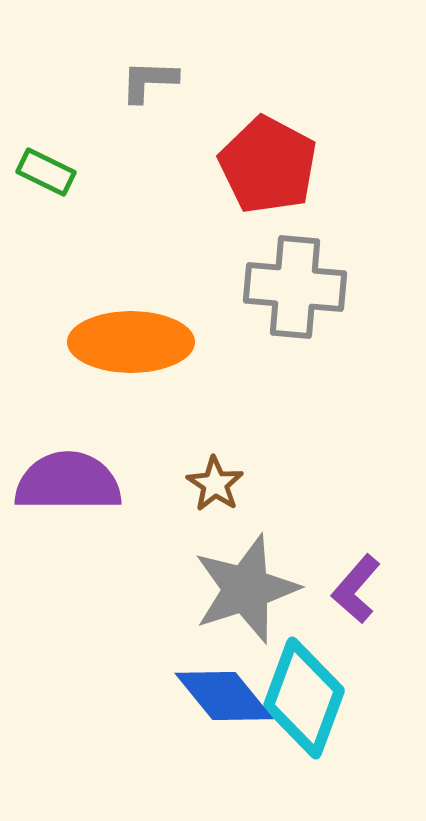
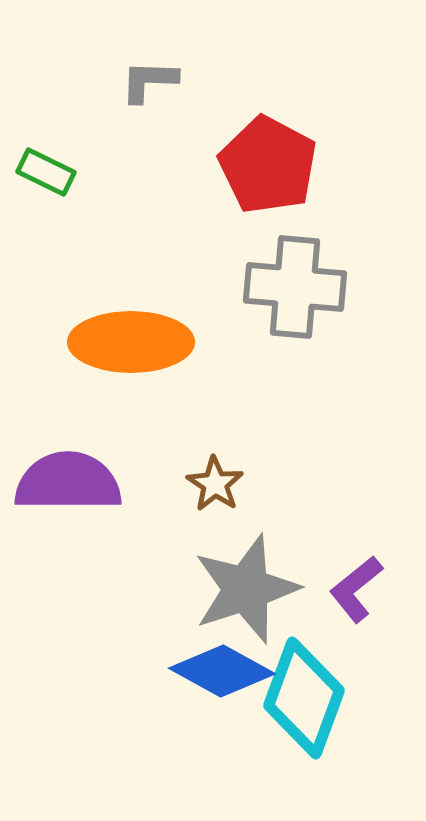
purple L-shape: rotated 10 degrees clockwise
blue diamond: moved 2 px left, 25 px up; rotated 22 degrees counterclockwise
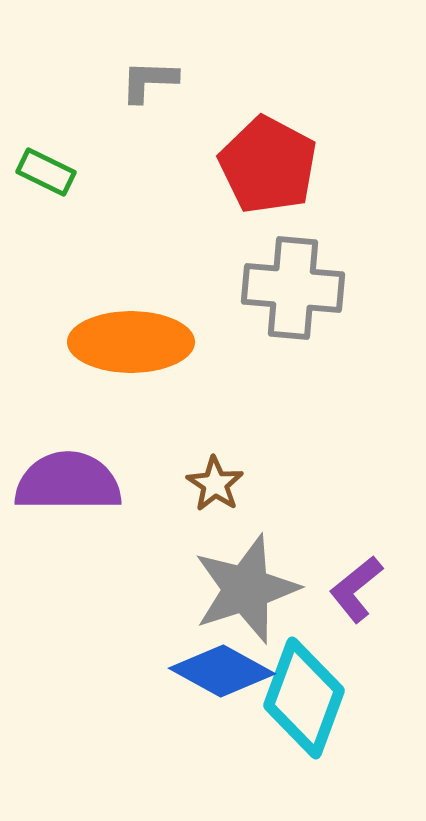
gray cross: moved 2 px left, 1 px down
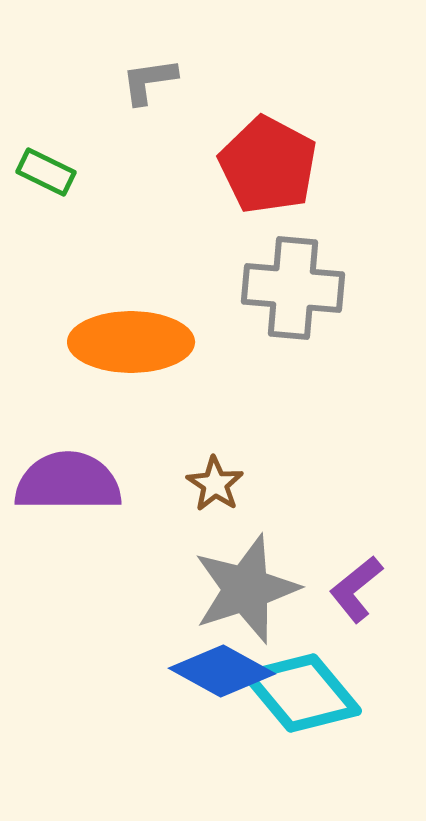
gray L-shape: rotated 10 degrees counterclockwise
cyan diamond: moved 2 px left, 5 px up; rotated 60 degrees counterclockwise
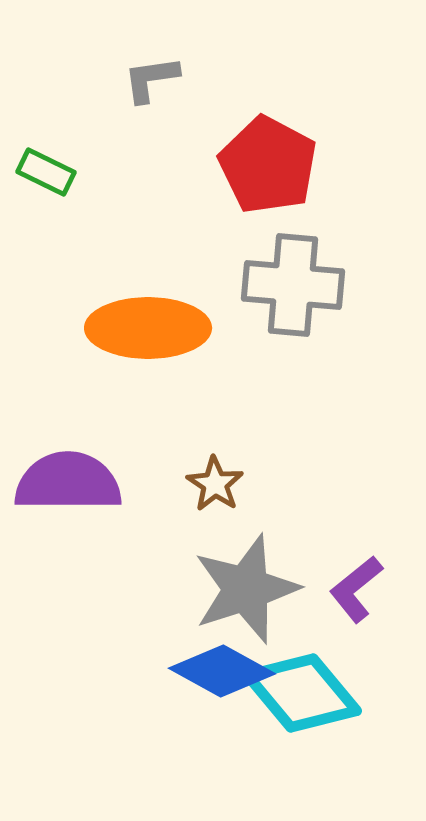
gray L-shape: moved 2 px right, 2 px up
gray cross: moved 3 px up
orange ellipse: moved 17 px right, 14 px up
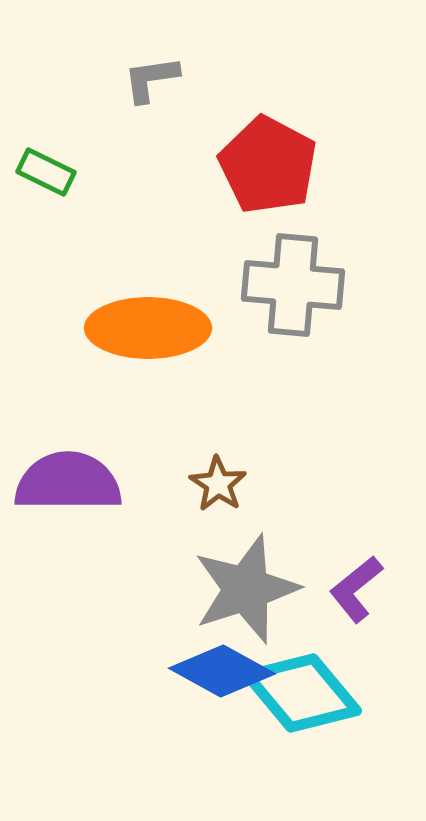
brown star: moved 3 px right
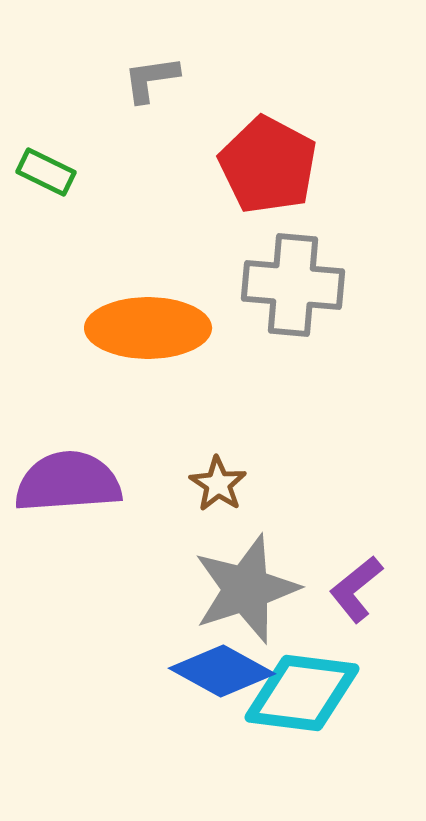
purple semicircle: rotated 4 degrees counterclockwise
cyan diamond: rotated 43 degrees counterclockwise
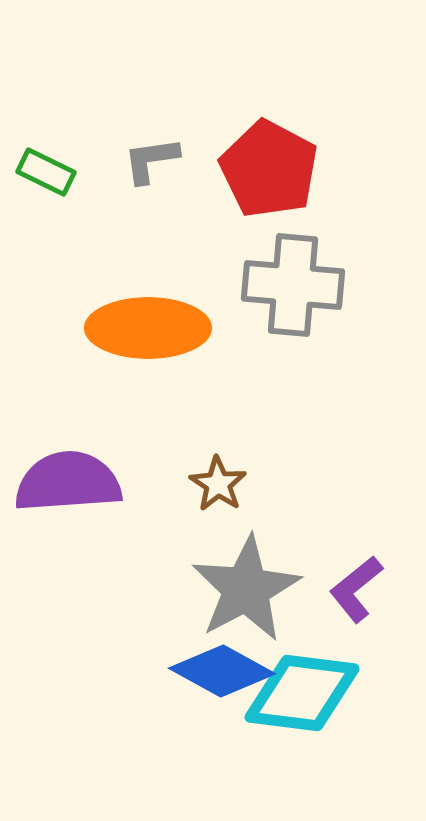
gray L-shape: moved 81 px down
red pentagon: moved 1 px right, 4 px down
gray star: rotated 10 degrees counterclockwise
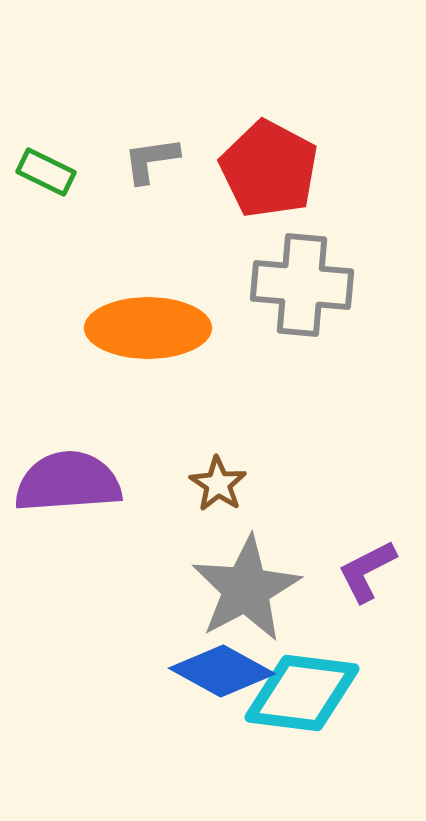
gray cross: moved 9 px right
purple L-shape: moved 11 px right, 18 px up; rotated 12 degrees clockwise
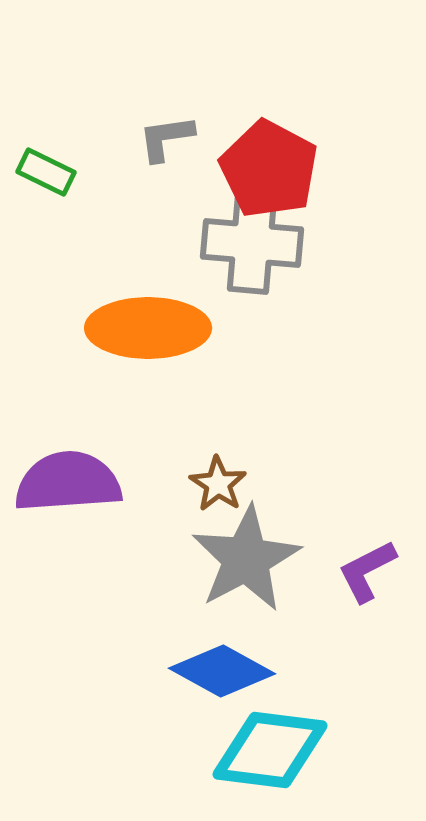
gray L-shape: moved 15 px right, 22 px up
gray cross: moved 50 px left, 42 px up
gray star: moved 30 px up
cyan diamond: moved 32 px left, 57 px down
